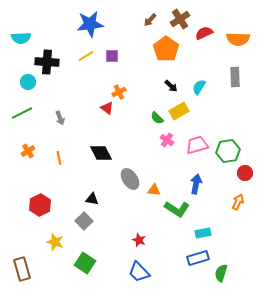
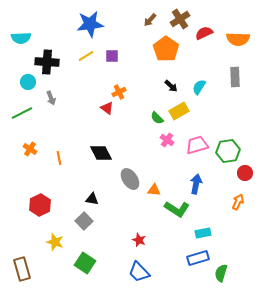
gray arrow at (60, 118): moved 9 px left, 20 px up
orange cross at (28, 151): moved 2 px right, 2 px up; rotated 24 degrees counterclockwise
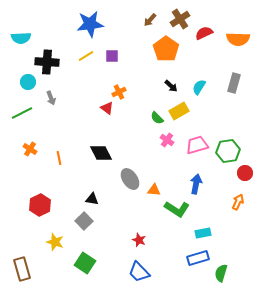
gray rectangle at (235, 77): moved 1 px left, 6 px down; rotated 18 degrees clockwise
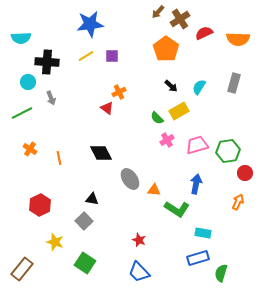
brown arrow at (150, 20): moved 8 px right, 8 px up
pink cross at (167, 140): rotated 24 degrees clockwise
cyan rectangle at (203, 233): rotated 21 degrees clockwise
brown rectangle at (22, 269): rotated 55 degrees clockwise
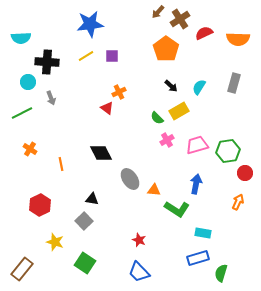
orange line at (59, 158): moved 2 px right, 6 px down
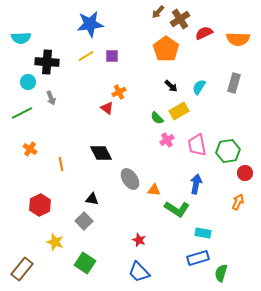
pink trapezoid at (197, 145): rotated 85 degrees counterclockwise
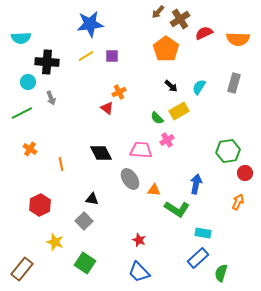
pink trapezoid at (197, 145): moved 56 px left, 5 px down; rotated 105 degrees clockwise
blue rectangle at (198, 258): rotated 25 degrees counterclockwise
